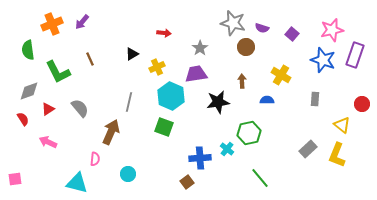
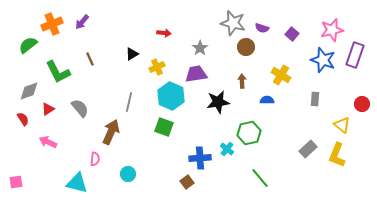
green semicircle at (28, 50): moved 5 px up; rotated 60 degrees clockwise
pink square at (15, 179): moved 1 px right, 3 px down
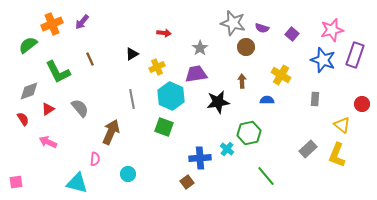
gray line at (129, 102): moved 3 px right, 3 px up; rotated 24 degrees counterclockwise
green line at (260, 178): moved 6 px right, 2 px up
